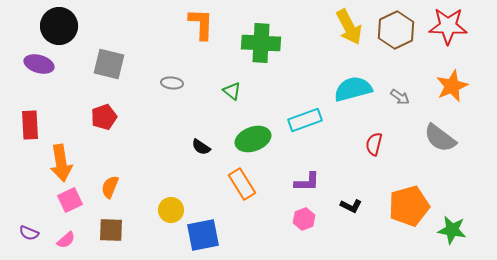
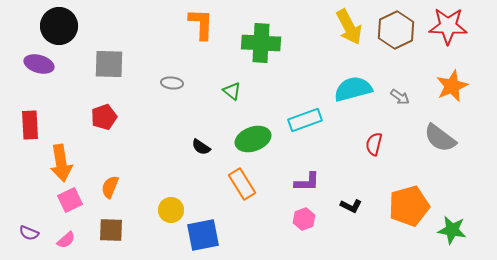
gray square: rotated 12 degrees counterclockwise
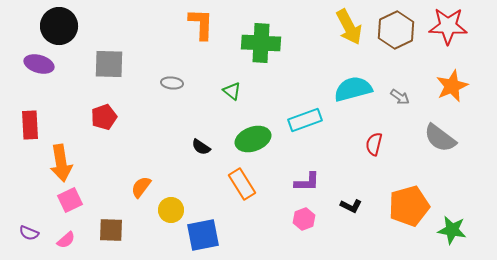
orange semicircle: moved 31 px right; rotated 15 degrees clockwise
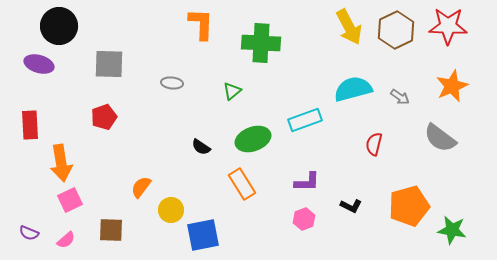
green triangle: rotated 42 degrees clockwise
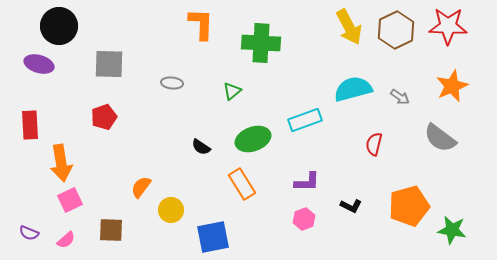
blue square: moved 10 px right, 2 px down
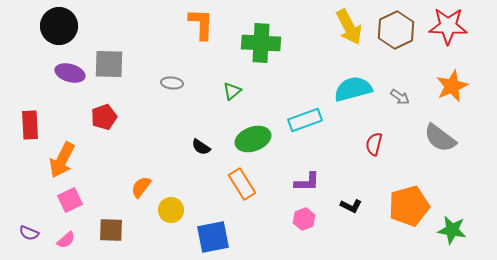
purple ellipse: moved 31 px right, 9 px down
orange arrow: moved 1 px right, 3 px up; rotated 36 degrees clockwise
